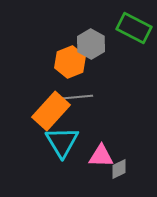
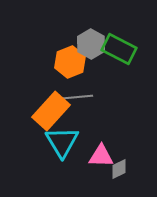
green rectangle: moved 15 px left, 21 px down
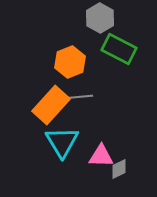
gray hexagon: moved 9 px right, 26 px up
orange rectangle: moved 6 px up
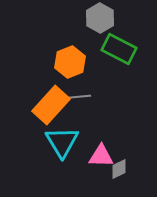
gray line: moved 2 px left
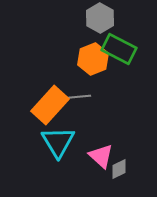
orange hexagon: moved 23 px right, 3 px up
orange rectangle: moved 1 px left
cyan triangle: moved 4 px left
pink triangle: rotated 40 degrees clockwise
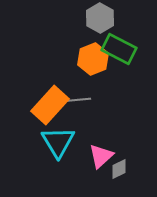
gray line: moved 3 px down
pink triangle: rotated 36 degrees clockwise
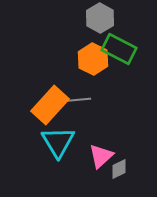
orange hexagon: rotated 12 degrees counterclockwise
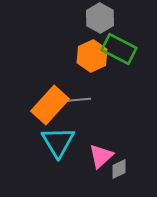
orange hexagon: moved 1 px left, 3 px up; rotated 8 degrees clockwise
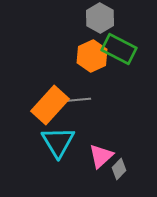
gray diamond: rotated 20 degrees counterclockwise
